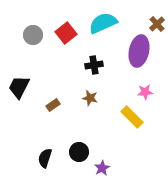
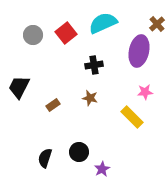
purple star: moved 1 px down
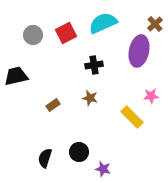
brown cross: moved 2 px left
red square: rotated 10 degrees clockwise
black trapezoid: moved 3 px left, 11 px up; rotated 50 degrees clockwise
pink star: moved 6 px right, 4 px down
purple star: moved 1 px right; rotated 28 degrees counterclockwise
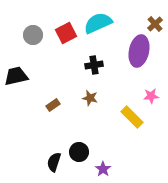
cyan semicircle: moved 5 px left
black semicircle: moved 9 px right, 4 px down
purple star: rotated 21 degrees clockwise
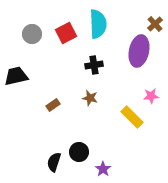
cyan semicircle: moved 1 px down; rotated 112 degrees clockwise
gray circle: moved 1 px left, 1 px up
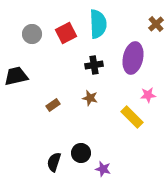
brown cross: moved 1 px right
purple ellipse: moved 6 px left, 7 px down
pink star: moved 3 px left, 1 px up
black circle: moved 2 px right, 1 px down
purple star: rotated 21 degrees counterclockwise
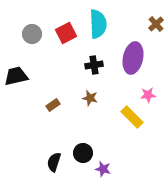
black circle: moved 2 px right
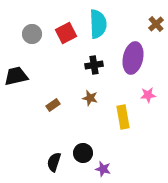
yellow rectangle: moved 9 px left; rotated 35 degrees clockwise
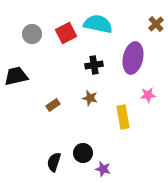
cyan semicircle: rotated 76 degrees counterclockwise
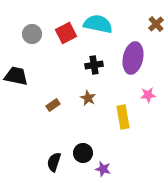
black trapezoid: rotated 25 degrees clockwise
brown star: moved 2 px left; rotated 14 degrees clockwise
